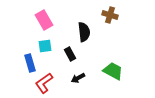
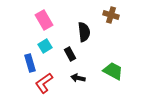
brown cross: moved 1 px right
cyan square: rotated 24 degrees counterclockwise
black arrow: rotated 40 degrees clockwise
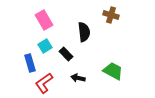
black rectangle: moved 4 px left; rotated 16 degrees counterclockwise
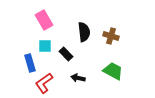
brown cross: moved 21 px down
cyan square: rotated 32 degrees clockwise
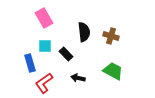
pink rectangle: moved 2 px up
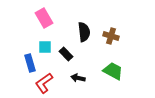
cyan square: moved 1 px down
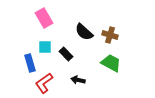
black semicircle: rotated 138 degrees clockwise
brown cross: moved 1 px left, 1 px up
green trapezoid: moved 2 px left, 8 px up
black arrow: moved 2 px down
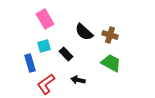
pink rectangle: moved 1 px right, 1 px down
cyan square: moved 1 px left, 1 px up; rotated 16 degrees counterclockwise
red L-shape: moved 2 px right, 1 px down
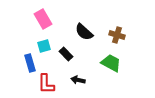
pink rectangle: moved 2 px left
brown cross: moved 7 px right
red L-shape: rotated 55 degrees counterclockwise
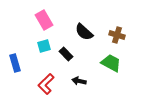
pink rectangle: moved 1 px right, 1 px down
blue rectangle: moved 15 px left
black arrow: moved 1 px right, 1 px down
red L-shape: rotated 45 degrees clockwise
